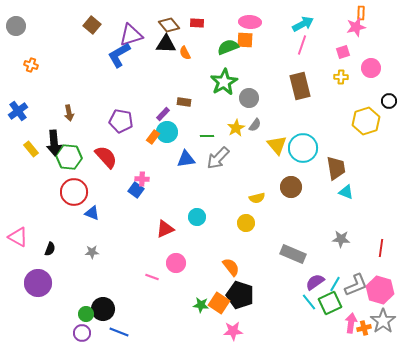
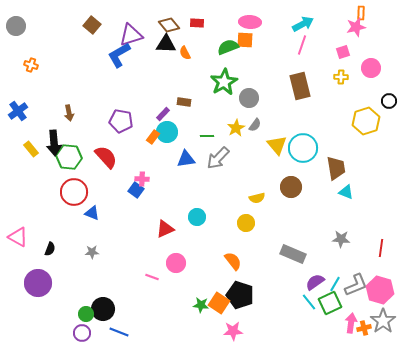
orange semicircle at (231, 267): moved 2 px right, 6 px up
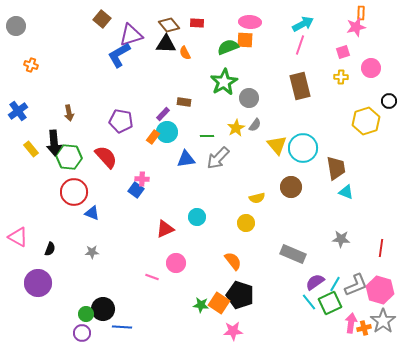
brown square at (92, 25): moved 10 px right, 6 px up
pink line at (302, 45): moved 2 px left
blue line at (119, 332): moved 3 px right, 5 px up; rotated 18 degrees counterclockwise
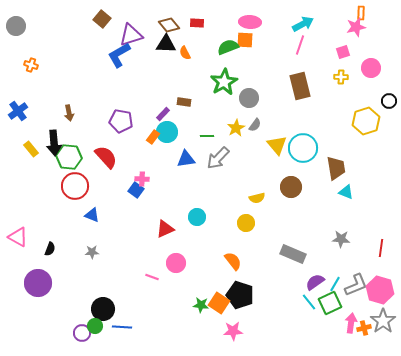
red circle at (74, 192): moved 1 px right, 6 px up
blue triangle at (92, 213): moved 2 px down
green circle at (86, 314): moved 9 px right, 12 px down
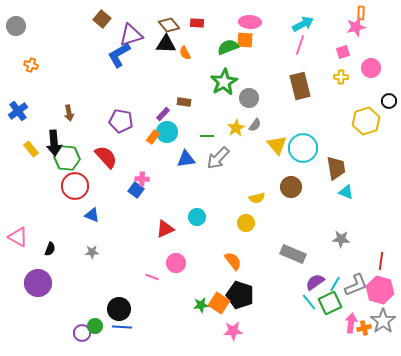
green hexagon at (69, 157): moved 2 px left, 1 px down
red line at (381, 248): moved 13 px down
green star at (201, 305): rotated 14 degrees counterclockwise
black circle at (103, 309): moved 16 px right
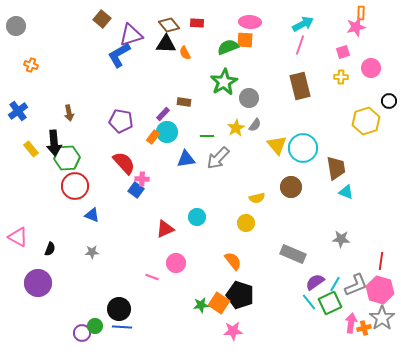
red semicircle at (106, 157): moved 18 px right, 6 px down
green hexagon at (67, 158): rotated 10 degrees counterclockwise
gray star at (383, 321): moved 1 px left, 3 px up
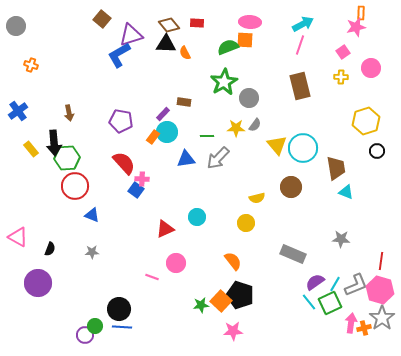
pink square at (343, 52): rotated 16 degrees counterclockwise
black circle at (389, 101): moved 12 px left, 50 px down
yellow star at (236, 128): rotated 30 degrees clockwise
orange square at (219, 303): moved 2 px right, 2 px up; rotated 10 degrees clockwise
purple circle at (82, 333): moved 3 px right, 2 px down
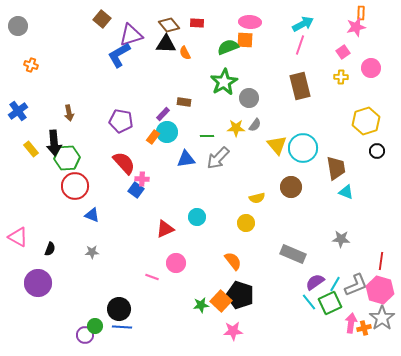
gray circle at (16, 26): moved 2 px right
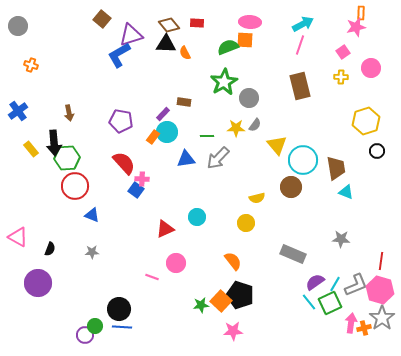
cyan circle at (303, 148): moved 12 px down
